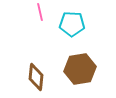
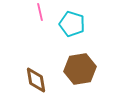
cyan pentagon: rotated 15 degrees clockwise
brown diamond: moved 3 px down; rotated 16 degrees counterclockwise
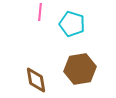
pink line: rotated 18 degrees clockwise
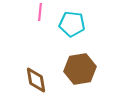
cyan pentagon: rotated 10 degrees counterclockwise
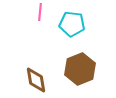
brown hexagon: rotated 12 degrees counterclockwise
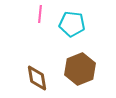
pink line: moved 2 px down
brown diamond: moved 1 px right, 2 px up
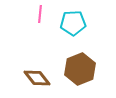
cyan pentagon: moved 1 px right, 1 px up; rotated 10 degrees counterclockwise
brown diamond: rotated 28 degrees counterclockwise
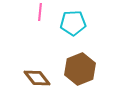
pink line: moved 2 px up
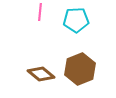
cyan pentagon: moved 3 px right, 3 px up
brown diamond: moved 4 px right, 4 px up; rotated 12 degrees counterclockwise
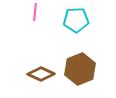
pink line: moved 5 px left
brown diamond: rotated 16 degrees counterclockwise
